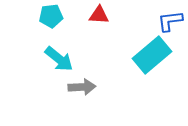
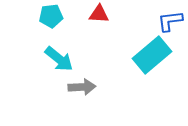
red triangle: moved 1 px up
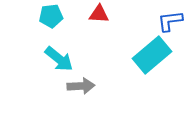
gray arrow: moved 1 px left, 1 px up
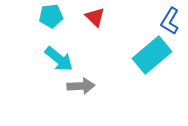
red triangle: moved 4 px left, 3 px down; rotated 40 degrees clockwise
blue L-shape: rotated 52 degrees counterclockwise
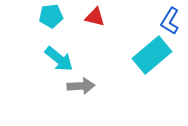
red triangle: rotated 30 degrees counterclockwise
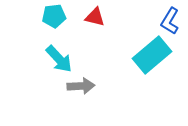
cyan pentagon: moved 3 px right
cyan arrow: rotated 8 degrees clockwise
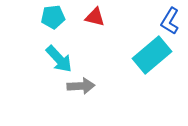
cyan pentagon: moved 1 px left, 1 px down
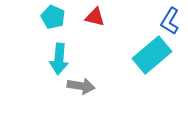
cyan pentagon: rotated 30 degrees clockwise
cyan arrow: rotated 48 degrees clockwise
gray arrow: rotated 12 degrees clockwise
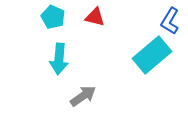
gray arrow: moved 2 px right, 10 px down; rotated 44 degrees counterclockwise
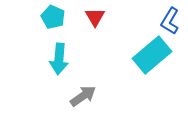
red triangle: rotated 45 degrees clockwise
